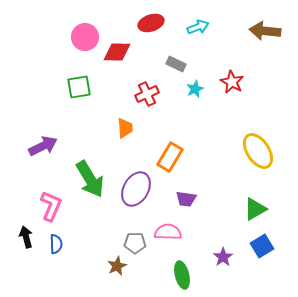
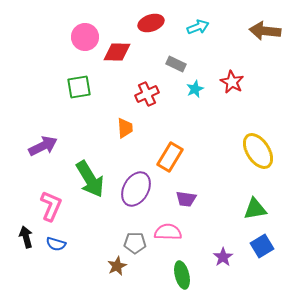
green triangle: rotated 20 degrees clockwise
blue semicircle: rotated 108 degrees clockwise
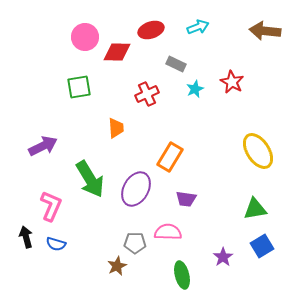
red ellipse: moved 7 px down
orange trapezoid: moved 9 px left
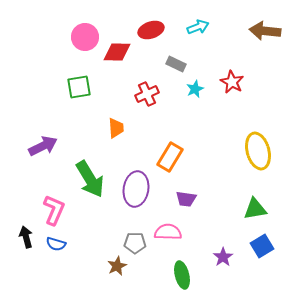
yellow ellipse: rotated 18 degrees clockwise
purple ellipse: rotated 20 degrees counterclockwise
pink L-shape: moved 3 px right, 4 px down
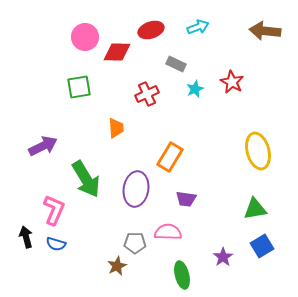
green arrow: moved 4 px left
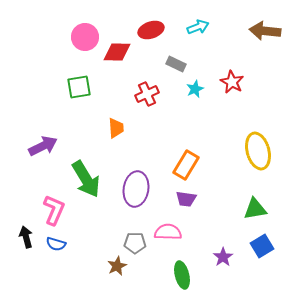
orange rectangle: moved 16 px right, 8 px down
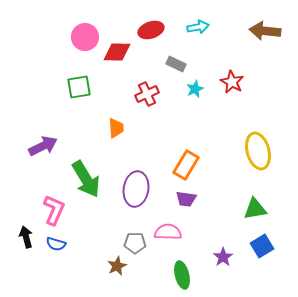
cyan arrow: rotated 10 degrees clockwise
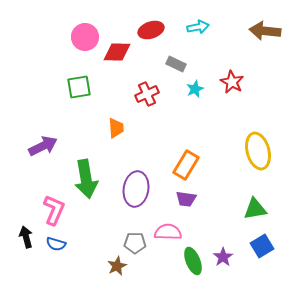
green arrow: rotated 21 degrees clockwise
green ellipse: moved 11 px right, 14 px up; rotated 8 degrees counterclockwise
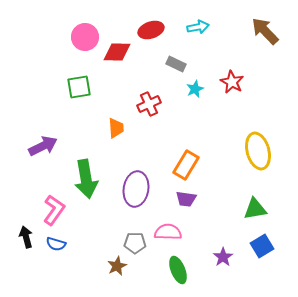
brown arrow: rotated 40 degrees clockwise
red cross: moved 2 px right, 10 px down
pink L-shape: rotated 12 degrees clockwise
green ellipse: moved 15 px left, 9 px down
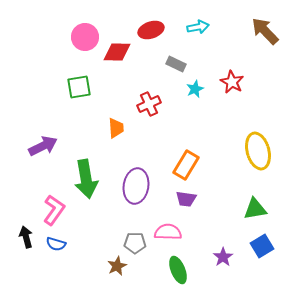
purple ellipse: moved 3 px up
